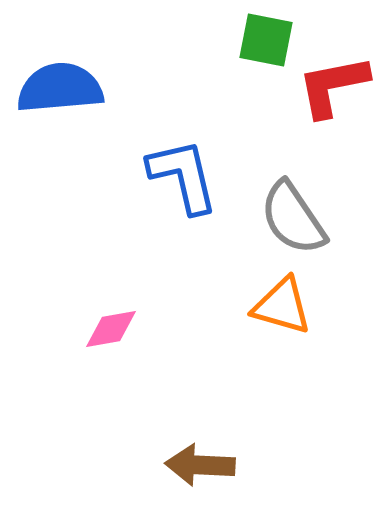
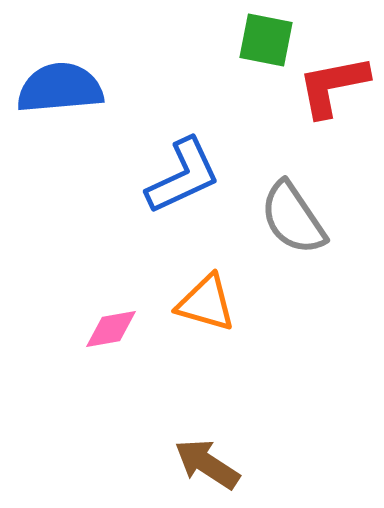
blue L-shape: rotated 78 degrees clockwise
orange triangle: moved 76 px left, 3 px up
brown arrow: moved 7 px right, 1 px up; rotated 30 degrees clockwise
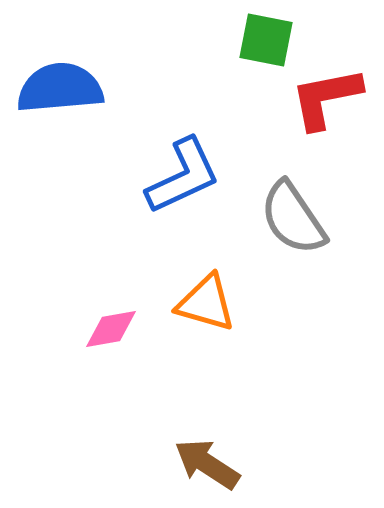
red L-shape: moved 7 px left, 12 px down
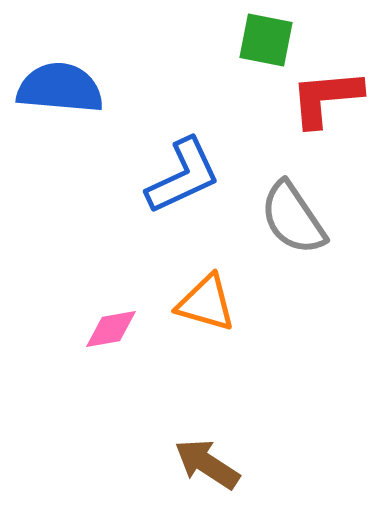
blue semicircle: rotated 10 degrees clockwise
red L-shape: rotated 6 degrees clockwise
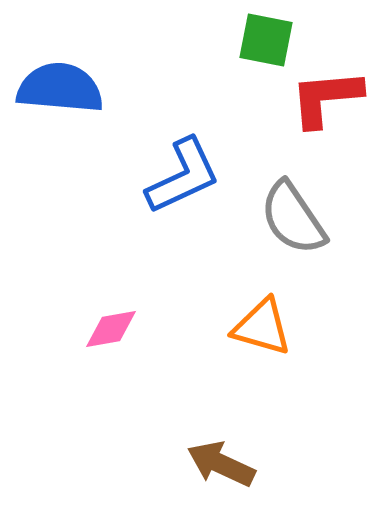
orange triangle: moved 56 px right, 24 px down
brown arrow: moved 14 px right; rotated 8 degrees counterclockwise
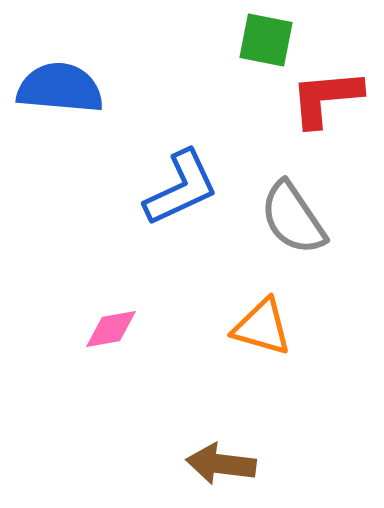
blue L-shape: moved 2 px left, 12 px down
brown arrow: rotated 18 degrees counterclockwise
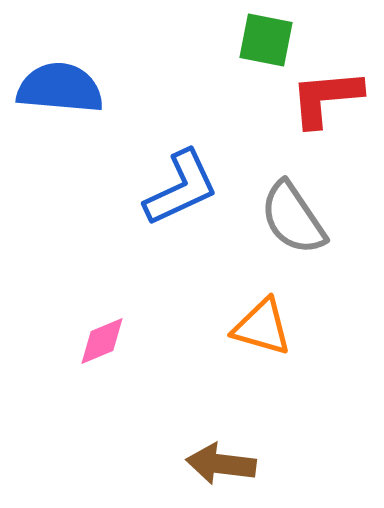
pink diamond: moved 9 px left, 12 px down; rotated 12 degrees counterclockwise
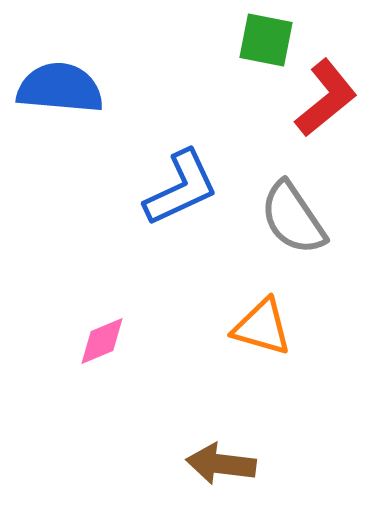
red L-shape: rotated 146 degrees clockwise
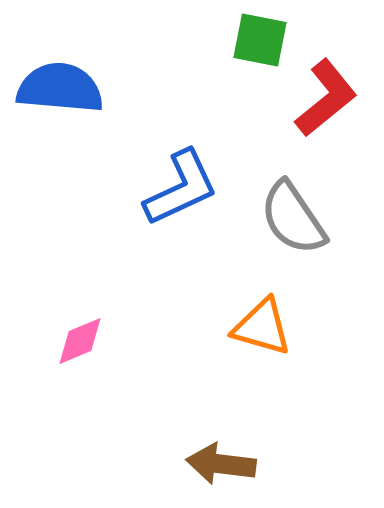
green square: moved 6 px left
pink diamond: moved 22 px left
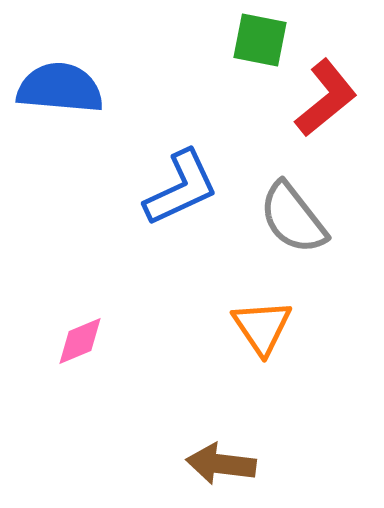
gray semicircle: rotated 4 degrees counterclockwise
orange triangle: rotated 40 degrees clockwise
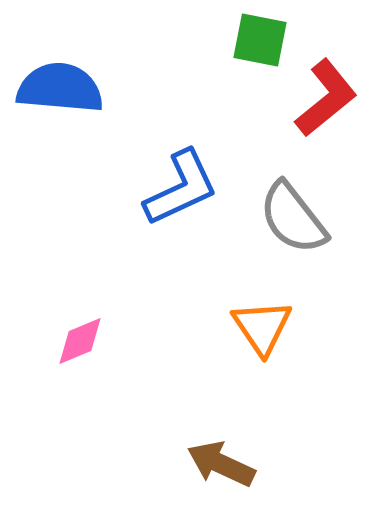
brown arrow: rotated 18 degrees clockwise
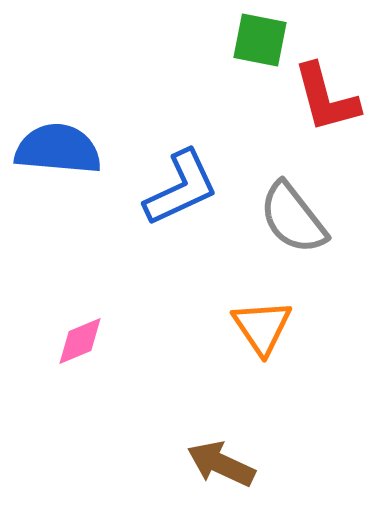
blue semicircle: moved 2 px left, 61 px down
red L-shape: rotated 114 degrees clockwise
